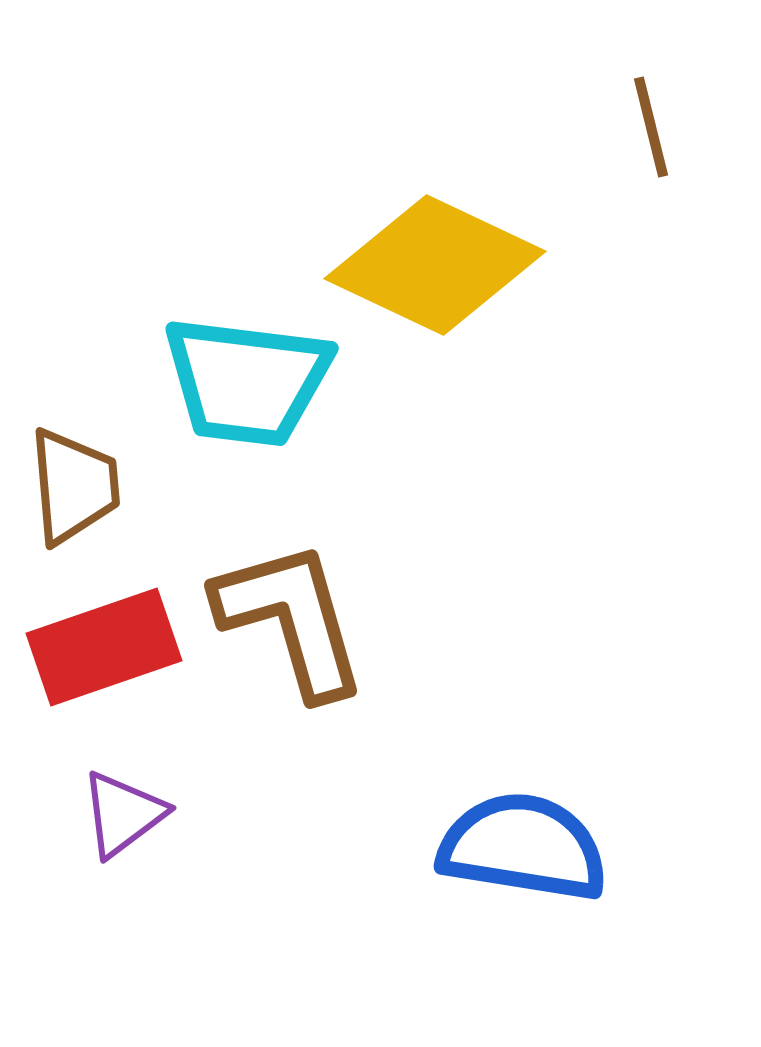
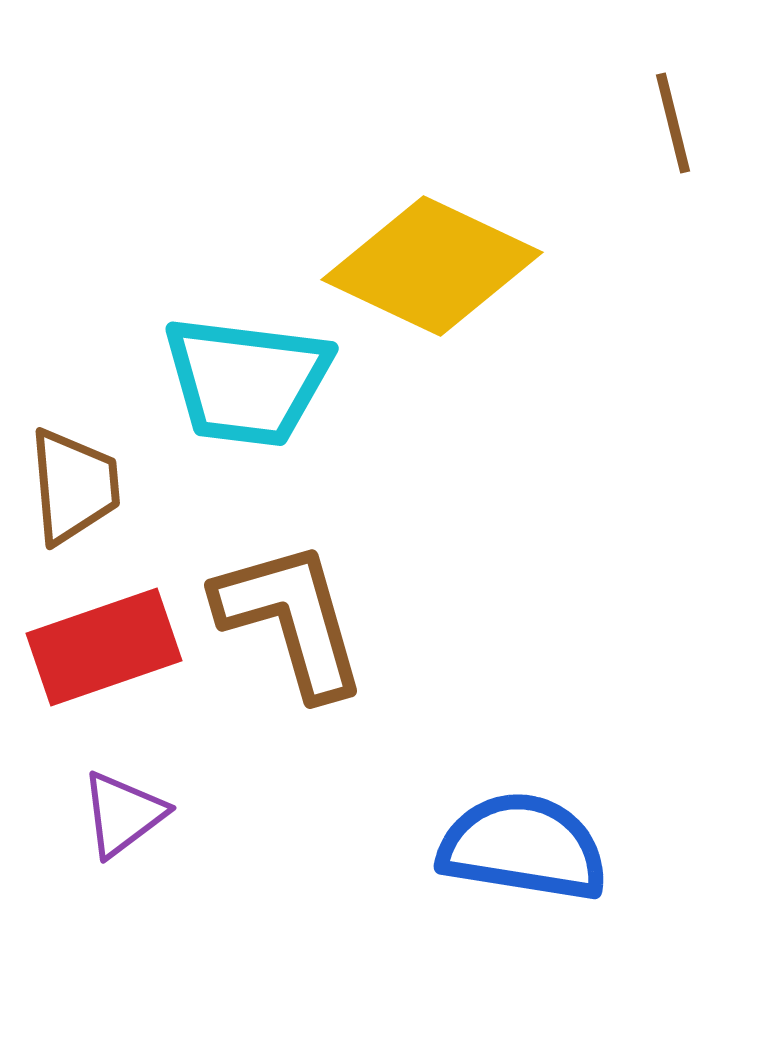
brown line: moved 22 px right, 4 px up
yellow diamond: moved 3 px left, 1 px down
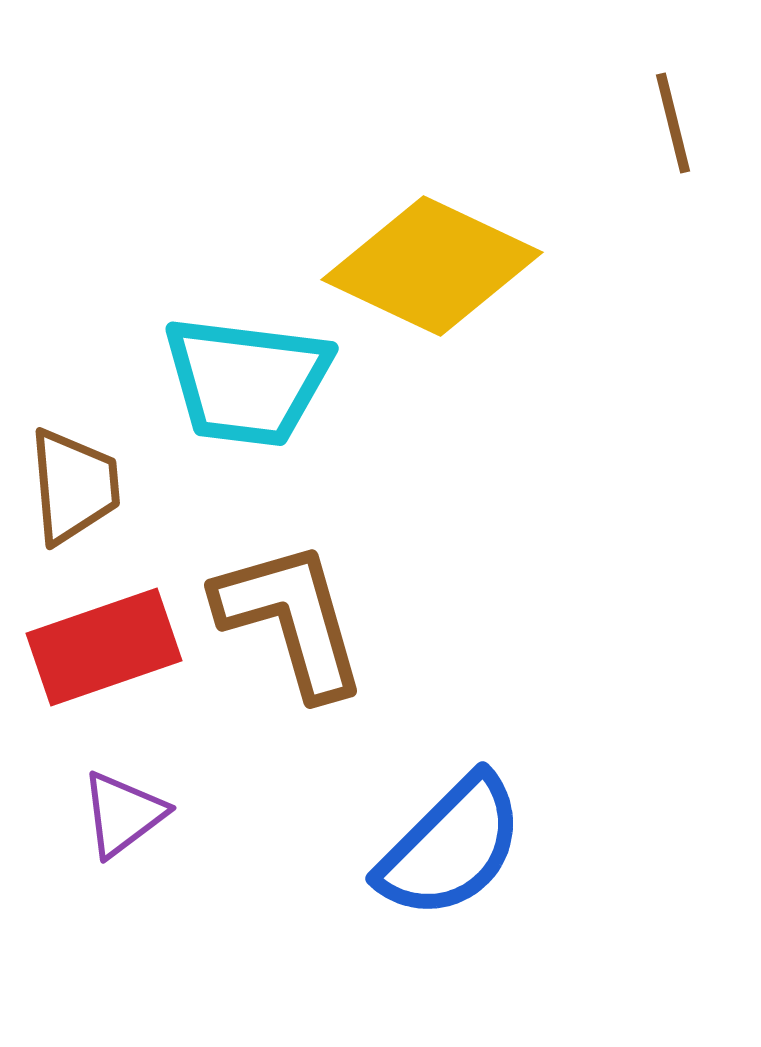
blue semicircle: moved 72 px left; rotated 126 degrees clockwise
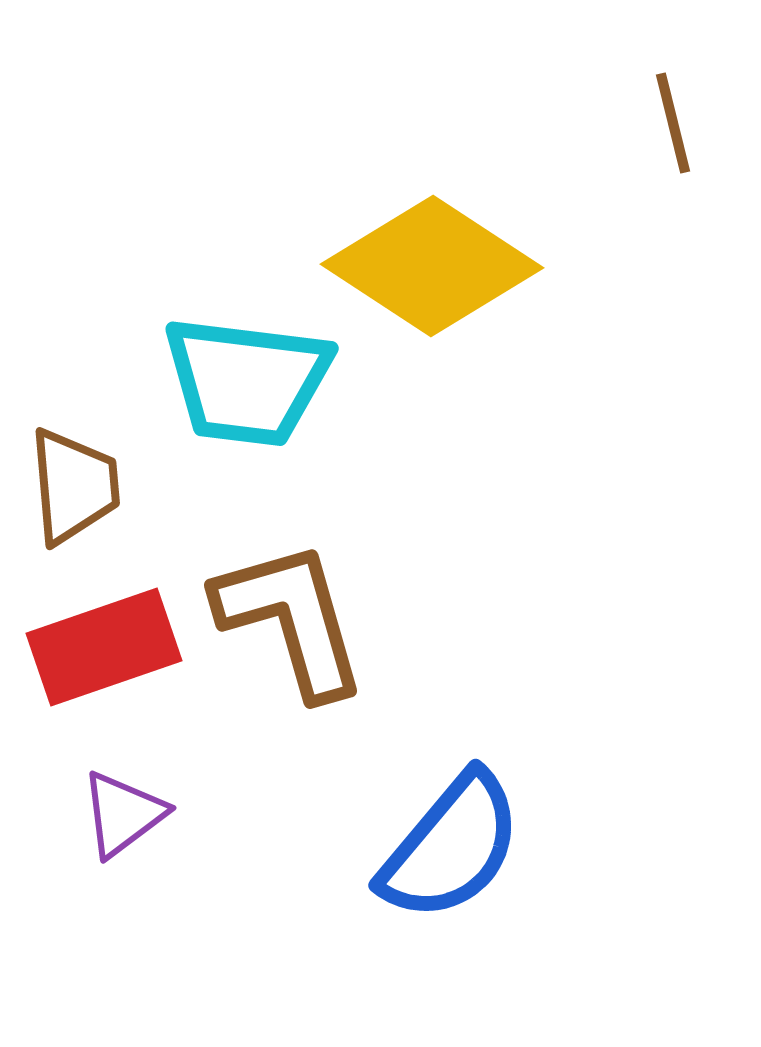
yellow diamond: rotated 8 degrees clockwise
blue semicircle: rotated 5 degrees counterclockwise
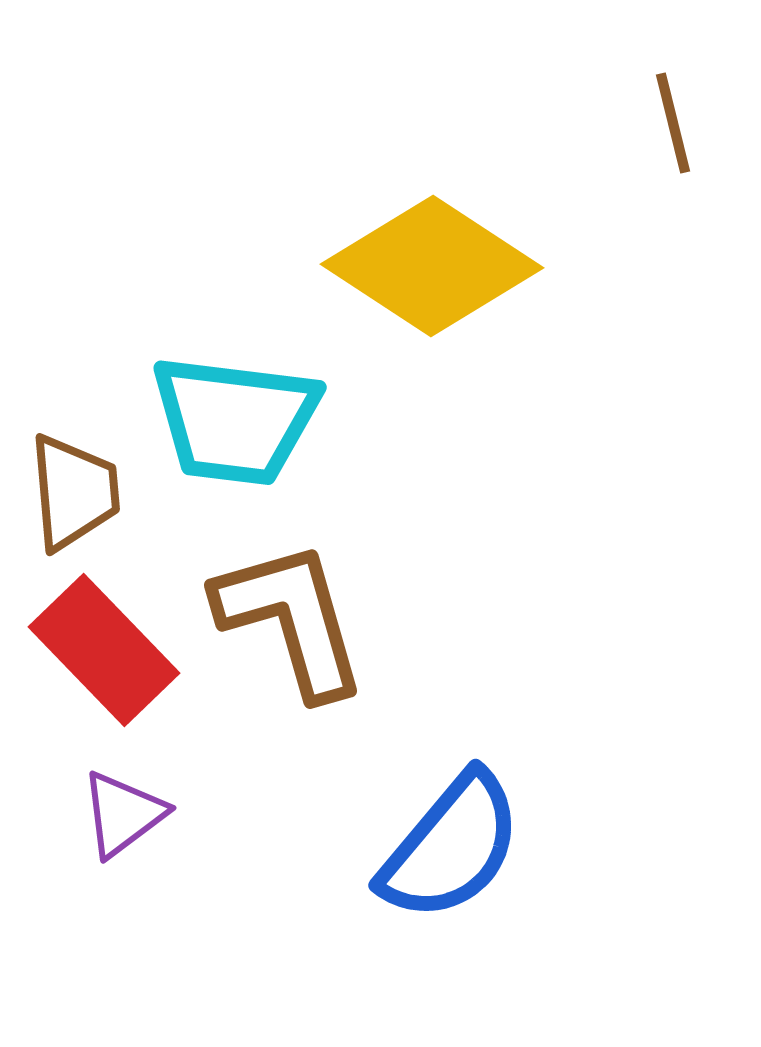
cyan trapezoid: moved 12 px left, 39 px down
brown trapezoid: moved 6 px down
red rectangle: moved 3 px down; rotated 65 degrees clockwise
